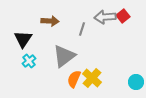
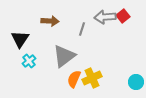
black triangle: moved 3 px left
yellow cross: rotated 24 degrees clockwise
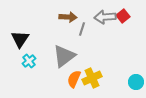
brown arrow: moved 18 px right, 4 px up
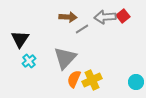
gray line: rotated 40 degrees clockwise
gray triangle: moved 1 px right, 2 px down; rotated 10 degrees counterclockwise
yellow cross: moved 2 px down
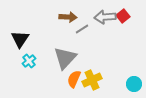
cyan circle: moved 2 px left, 2 px down
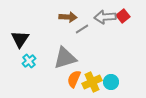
gray triangle: rotated 30 degrees clockwise
yellow cross: moved 2 px down
cyan circle: moved 23 px left, 2 px up
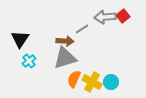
brown arrow: moved 3 px left, 24 px down
yellow cross: rotated 36 degrees counterclockwise
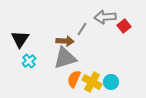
red square: moved 1 px right, 10 px down
gray line: rotated 24 degrees counterclockwise
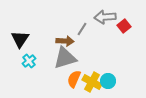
cyan circle: moved 3 px left, 1 px up
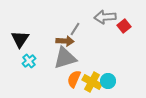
gray line: moved 7 px left
